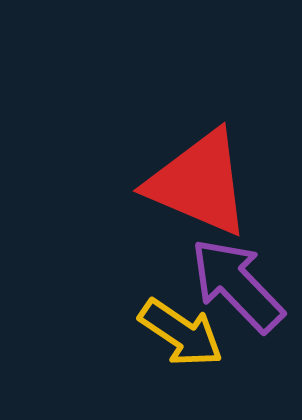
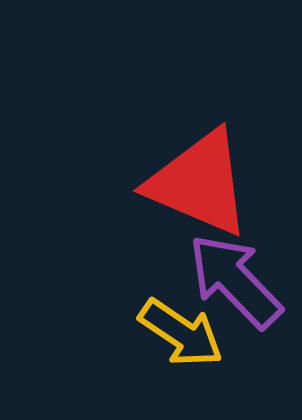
purple arrow: moved 2 px left, 4 px up
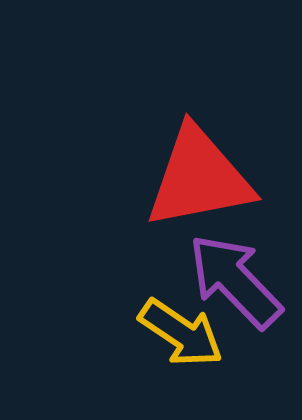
red triangle: moved 5 px up; rotated 34 degrees counterclockwise
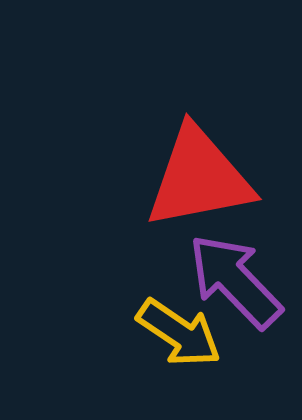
yellow arrow: moved 2 px left
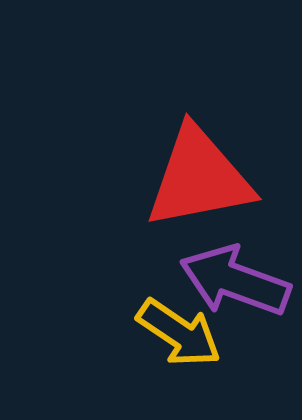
purple arrow: rotated 26 degrees counterclockwise
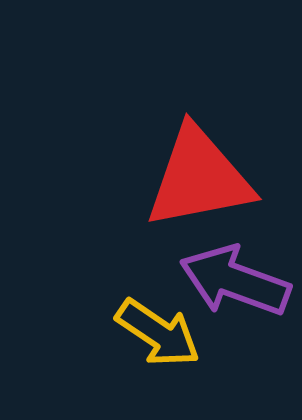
yellow arrow: moved 21 px left
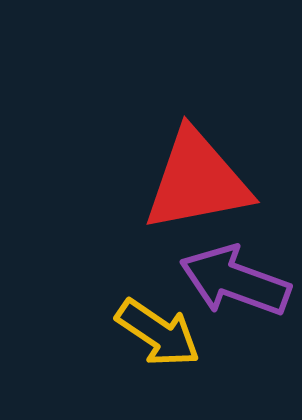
red triangle: moved 2 px left, 3 px down
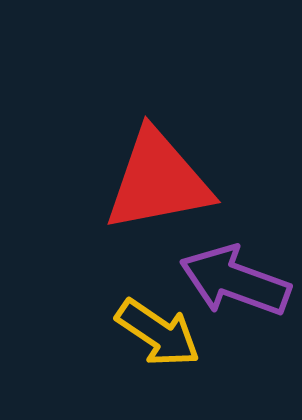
red triangle: moved 39 px left
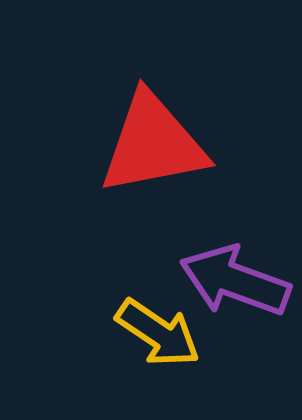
red triangle: moved 5 px left, 37 px up
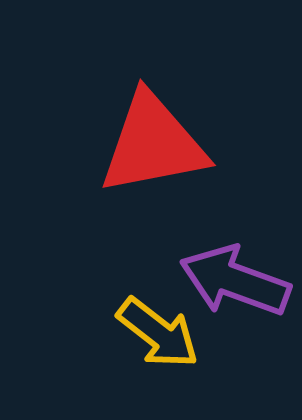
yellow arrow: rotated 4 degrees clockwise
